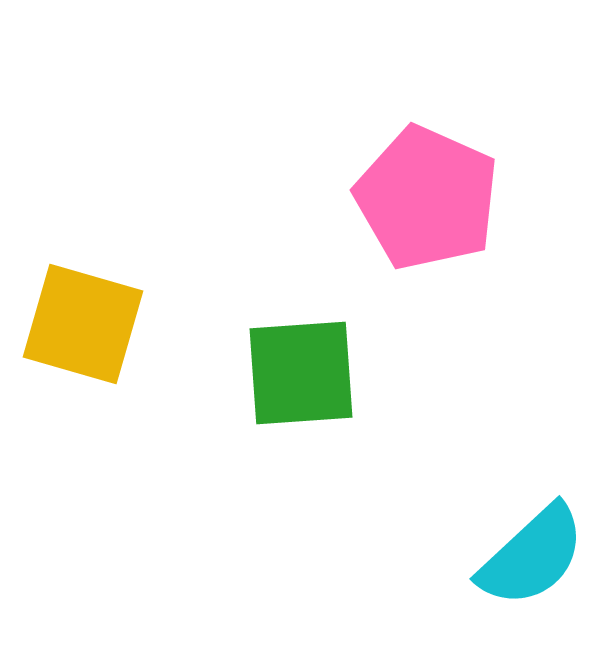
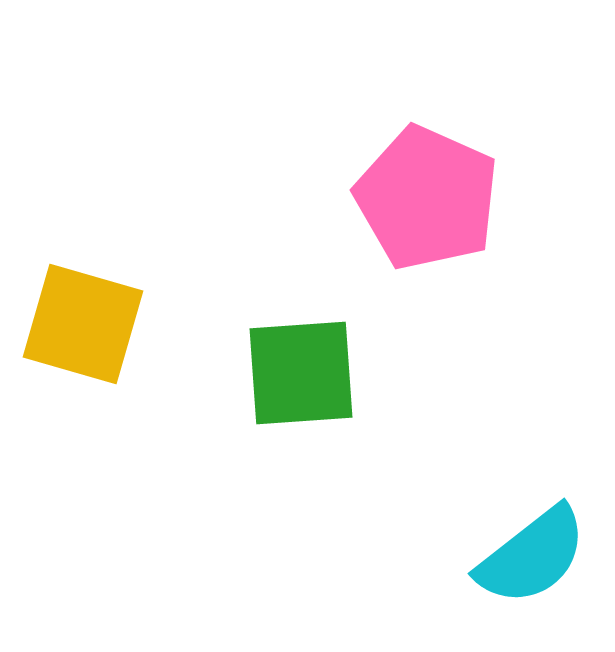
cyan semicircle: rotated 5 degrees clockwise
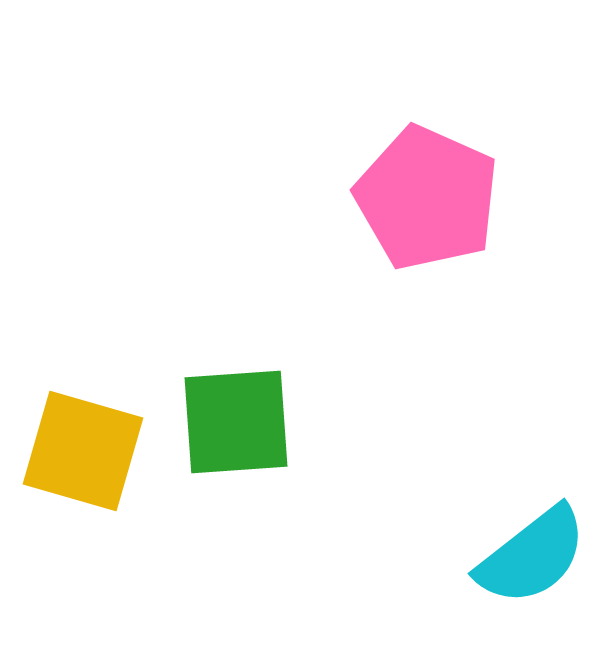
yellow square: moved 127 px down
green square: moved 65 px left, 49 px down
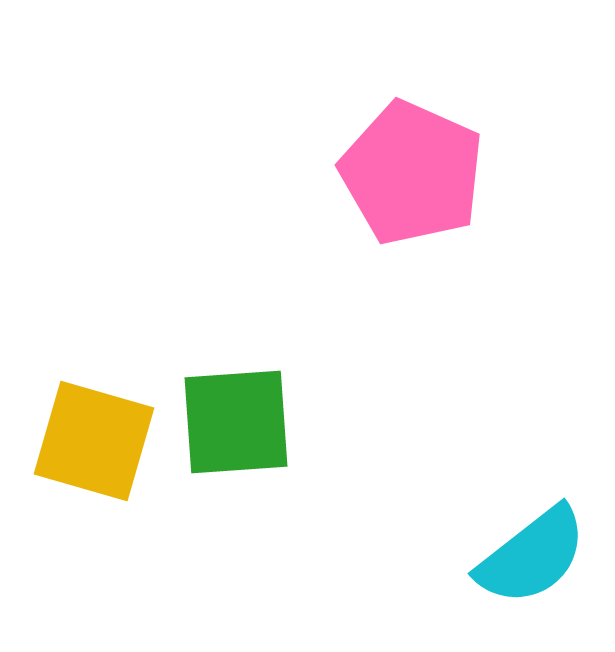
pink pentagon: moved 15 px left, 25 px up
yellow square: moved 11 px right, 10 px up
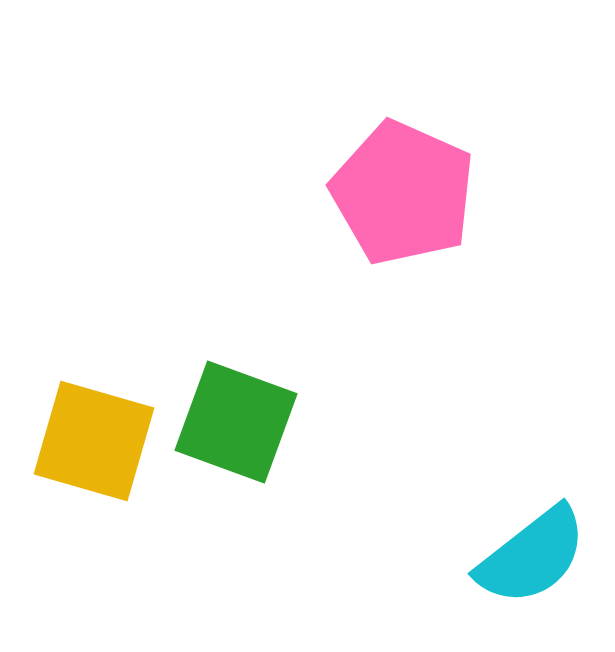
pink pentagon: moved 9 px left, 20 px down
green square: rotated 24 degrees clockwise
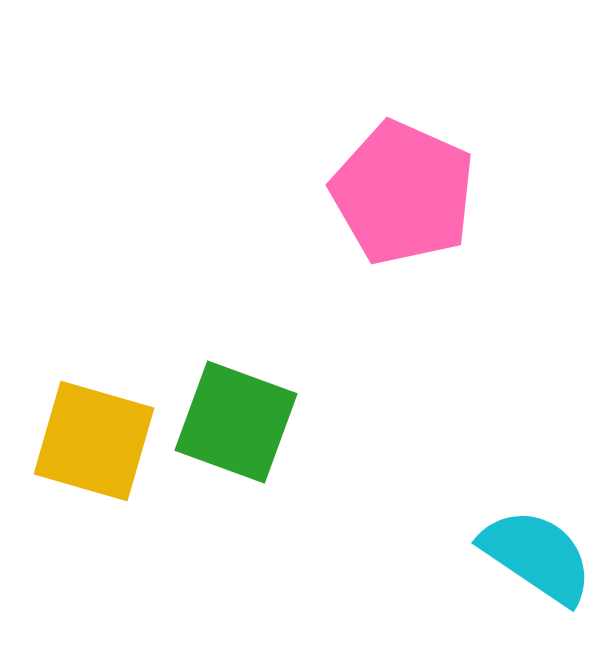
cyan semicircle: moved 5 px right; rotated 108 degrees counterclockwise
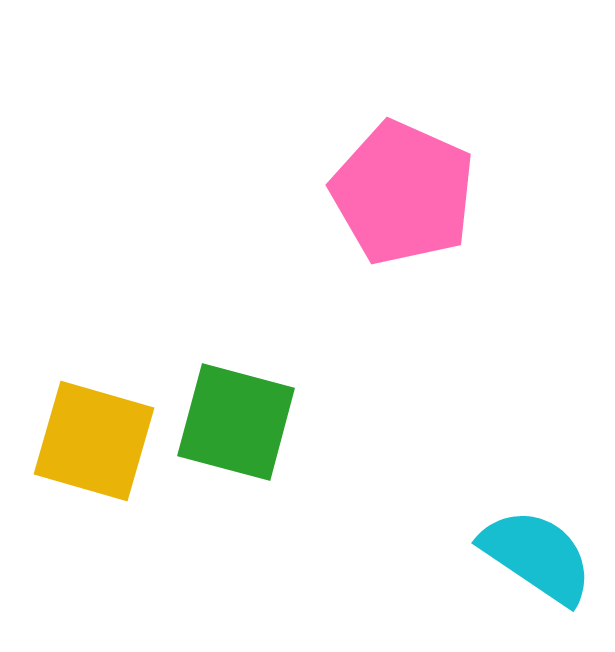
green square: rotated 5 degrees counterclockwise
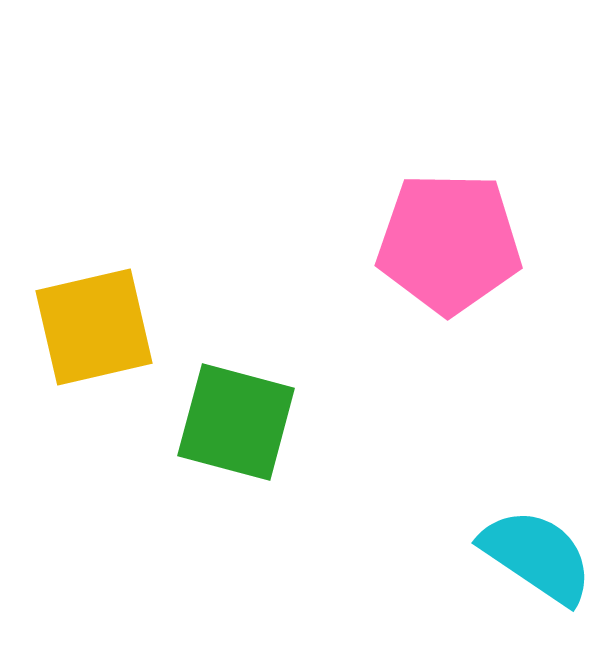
pink pentagon: moved 46 px right, 50 px down; rotated 23 degrees counterclockwise
yellow square: moved 114 px up; rotated 29 degrees counterclockwise
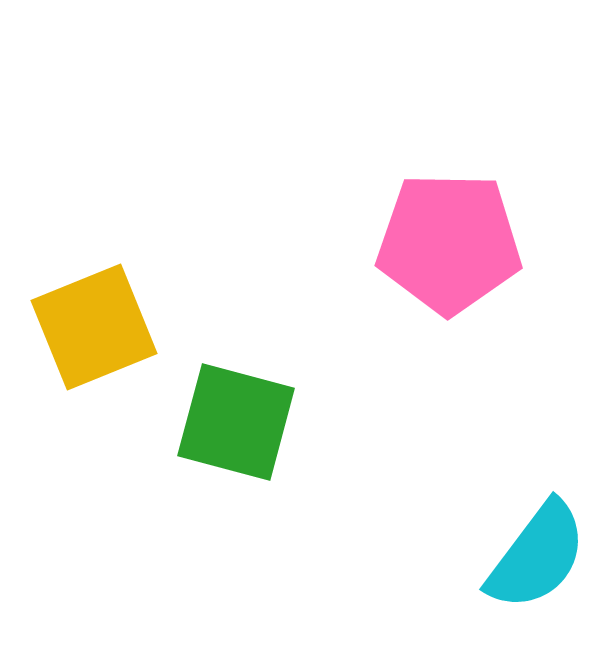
yellow square: rotated 9 degrees counterclockwise
cyan semicircle: rotated 93 degrees clockwise
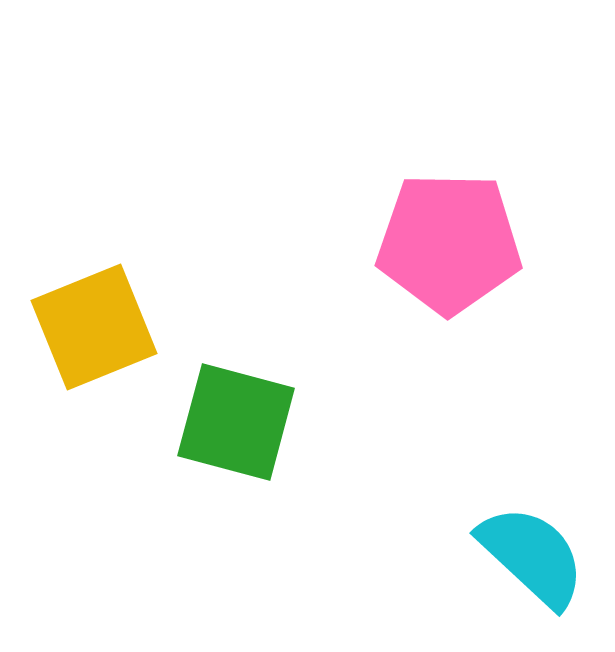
cyan semicircle: moved 5 px left; rotated 84 degrees counterclockwise
